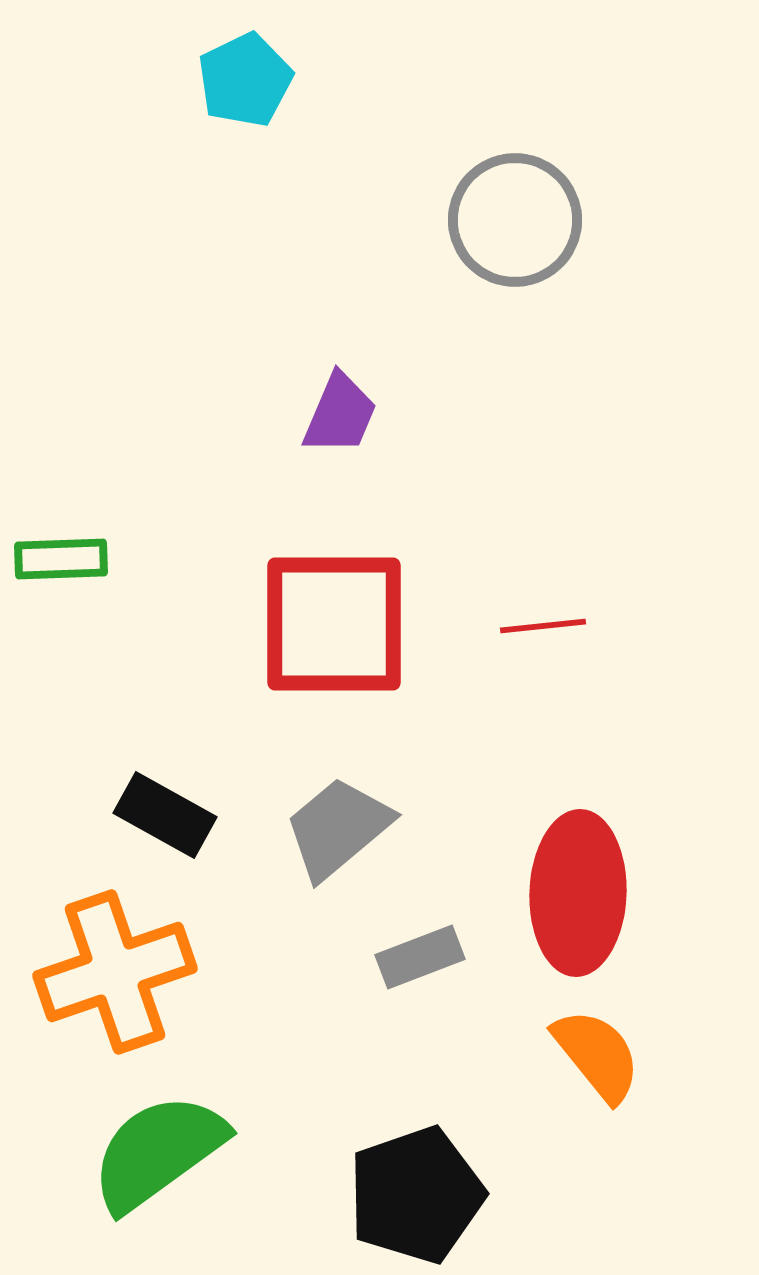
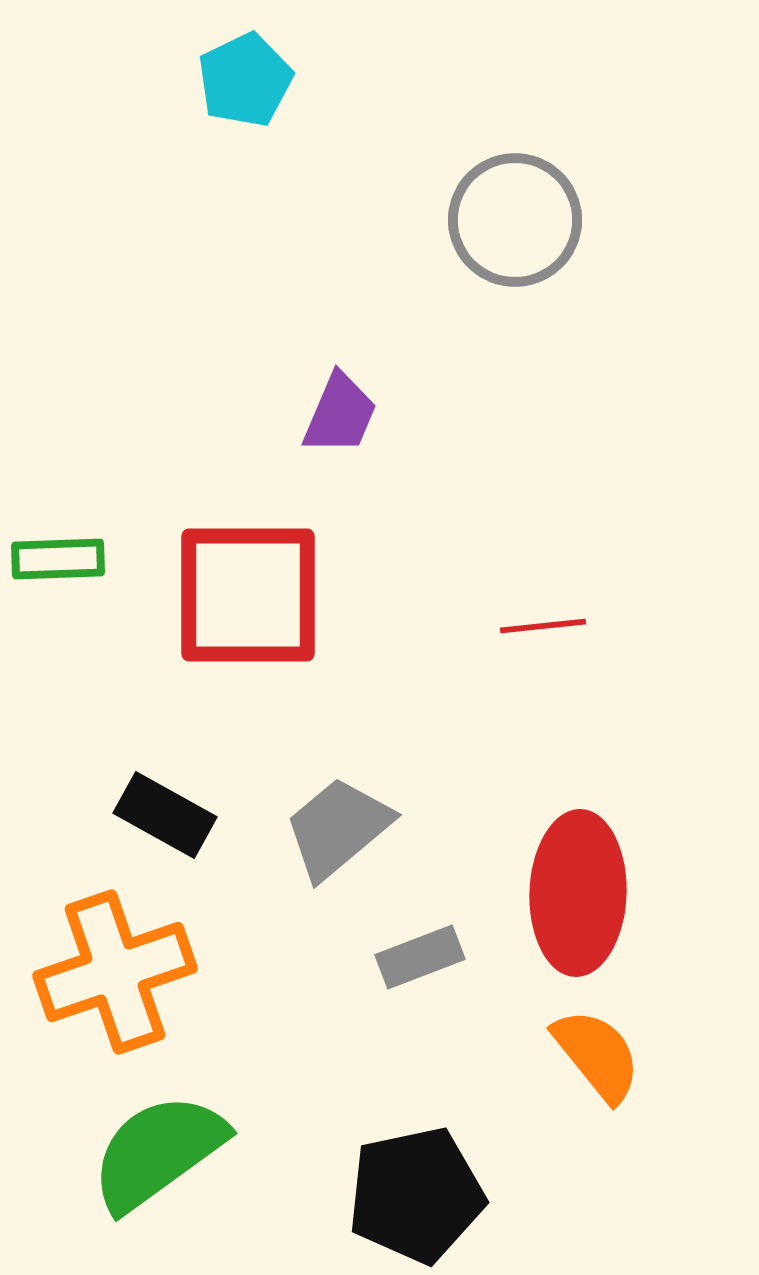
green rectangle: moved 3 px left
red square: moved 86 px left, 29 px up
black pentagon: rotated 7 degrees clockwise
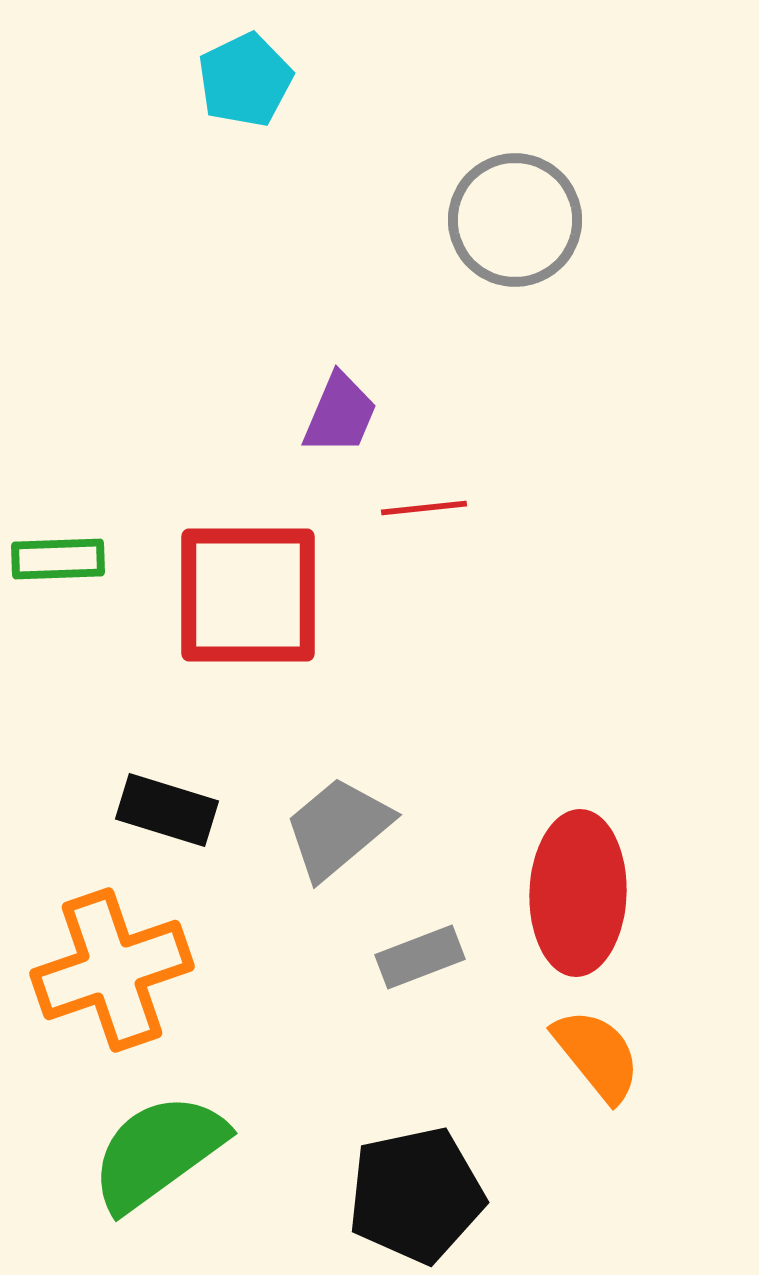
red line: moved 119 px left, 118 px up
black rectangle: moved 2 px right, 5 px up; rotated 12 degrees counterclockwise
orange cross: moved 3 px left, 2 px up
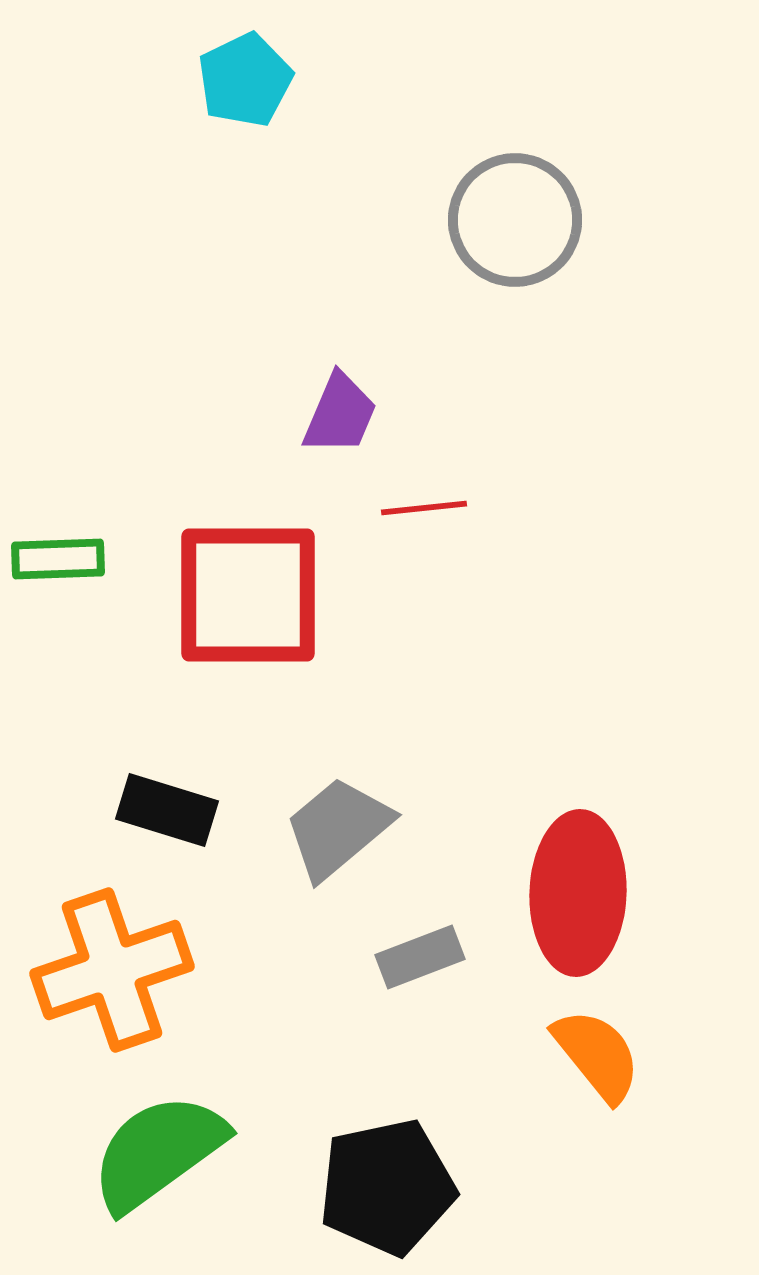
black pentagon: moved 29 px left, 8 px up
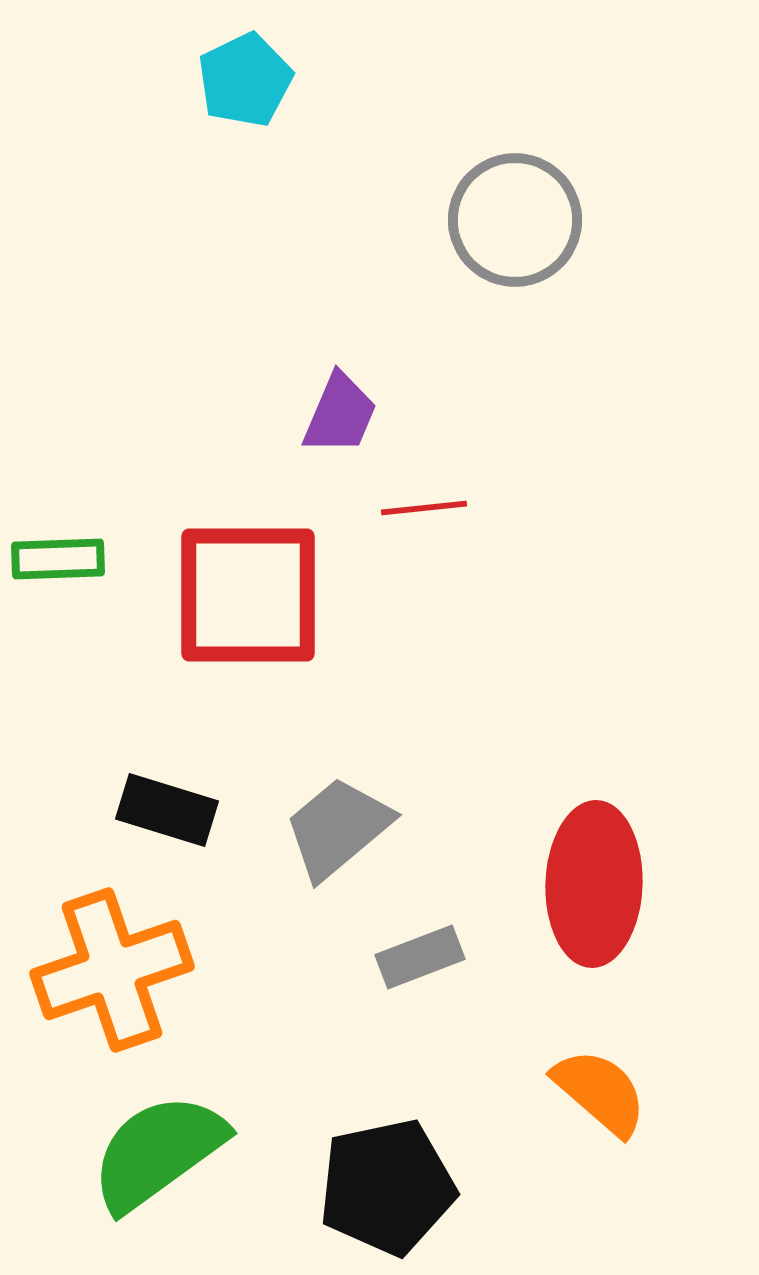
red ellipse: moved 16 px right, 9 px up
orange semicircle: moved 3 px right, 37 px down; rotated 10 degrees counterclockwise
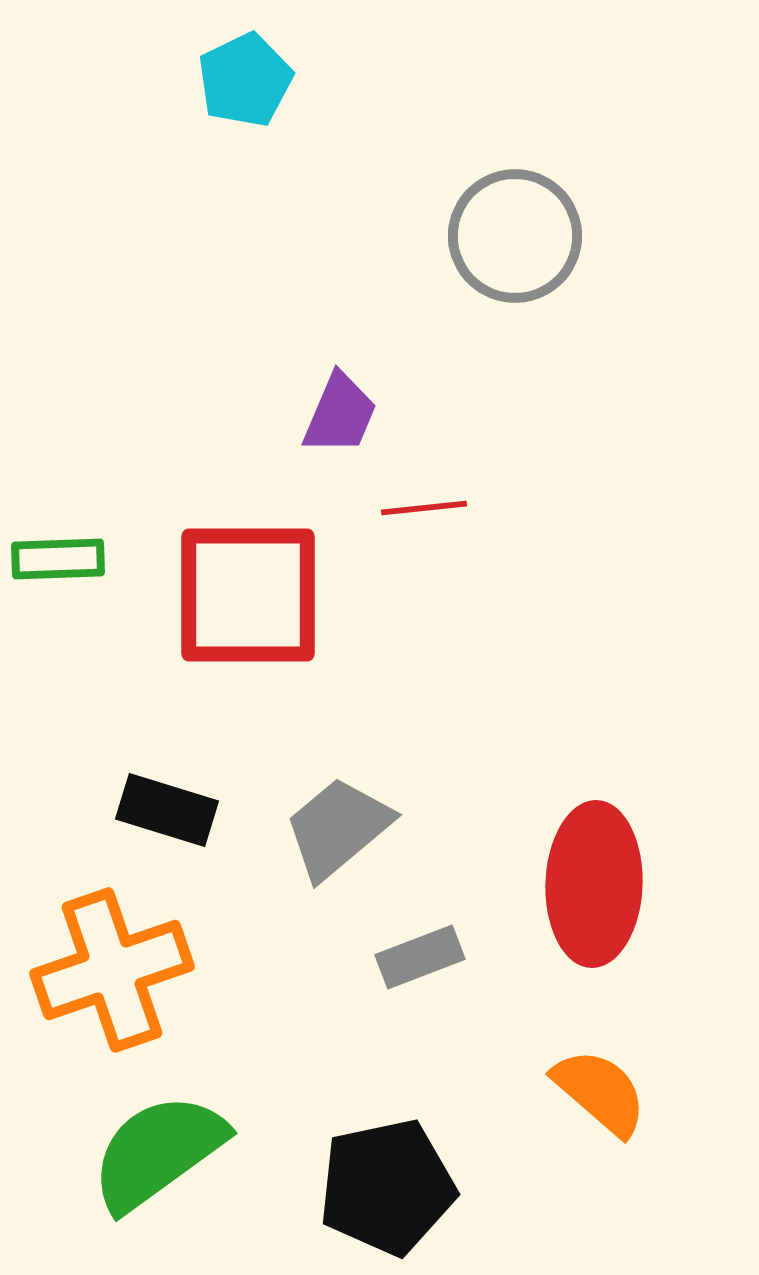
gray circle: moved 16 px down
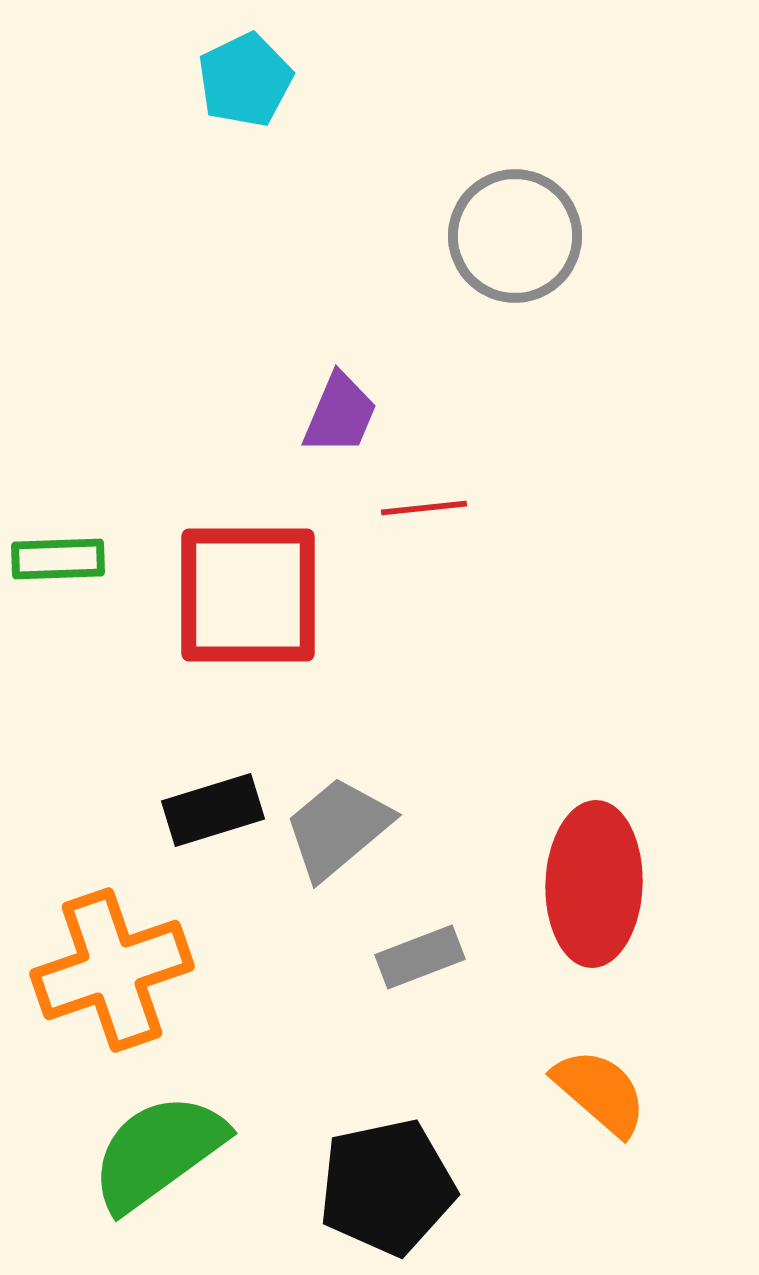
black rectangle: moved 46 px right; rotated 34 degrees counterclockwise
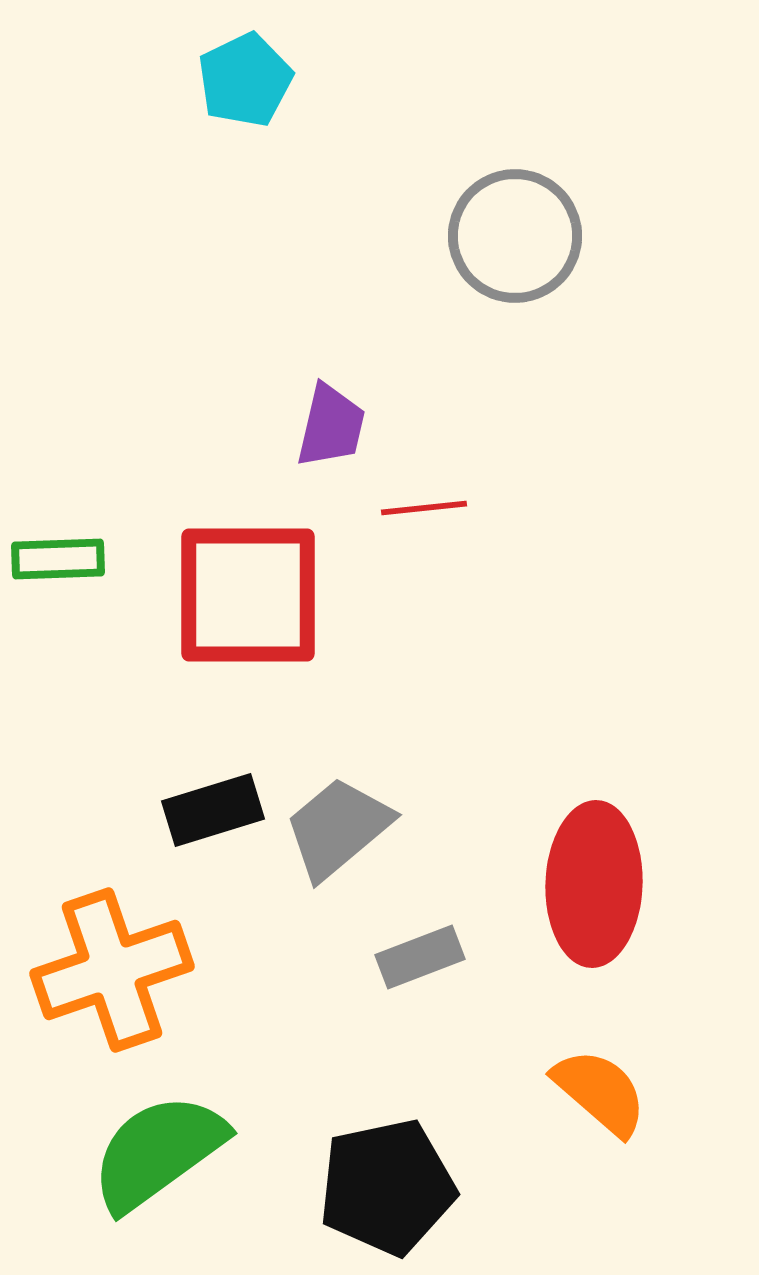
purple trapezoid: moved 9 px left, 12 px down; rotated 10 degrees counterclockwise
